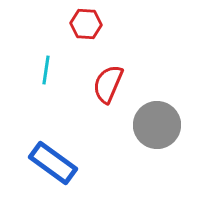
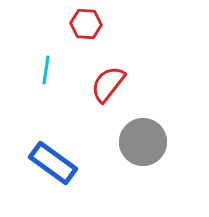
red semicircle: rotated 15 degrees clockwise
gray circle: moved 14 px left, 17 px down
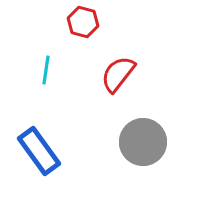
red hexagon: moved 3 px left, 2 px up; rotated 12 degrees clockwise
red semicircle: moved 10 px right, 10 px up
blue rectangle: moved 14 px left, 12 px up; rotated 18 degrees clockwise
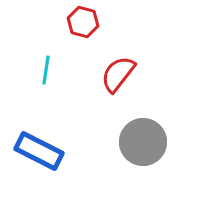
blue rectangle: rotated 27 degrees counterclockwise
